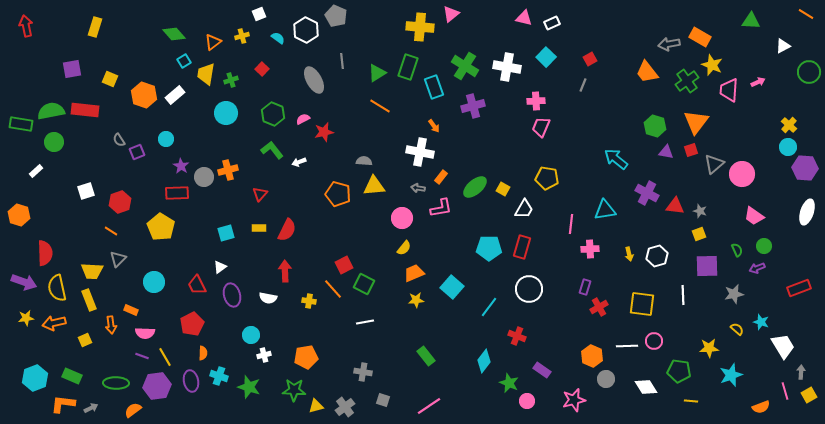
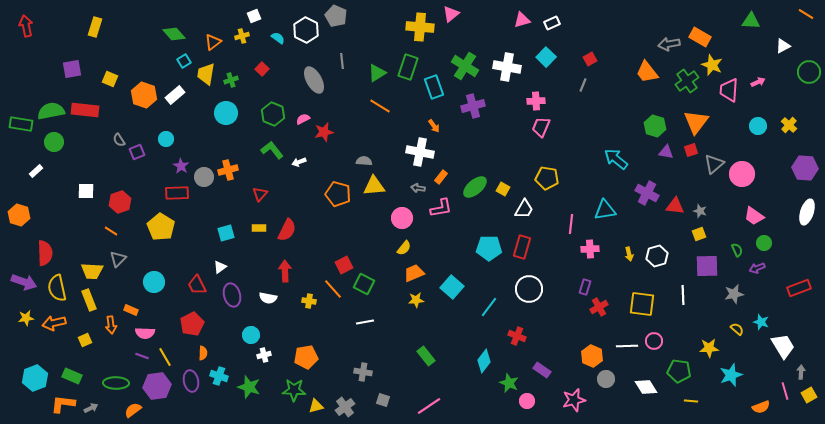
white square at (259, 14): moved 5 px left, 2 px down
pink triangle at (524, 18): moved 2 px left, 2 px down; rotated 30 degrees counterclockwise
cyan circle at (788, 147): moved 30 px left, 21 px up
white square at (86, 191): rotated 18 degrees clockwise
green circle at (764, 246): moved 3 px up
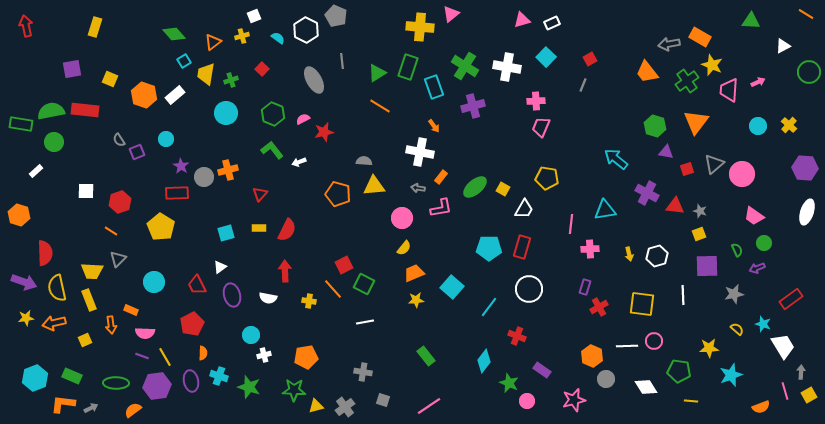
red square at (691, 150): moved 4 px left, 19 px down
red rectangle at (799, 288): moved 8 px left, 11 px down; rotated 15 degrees counterclockwise
cyan star at (761, 322): moved 2 px right, 2 px down
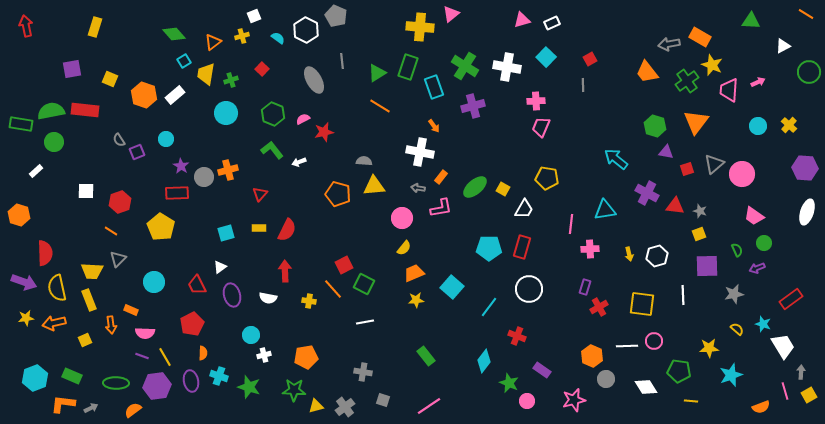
gray line at (583, 85): rotated 24 degrees counterclockwise
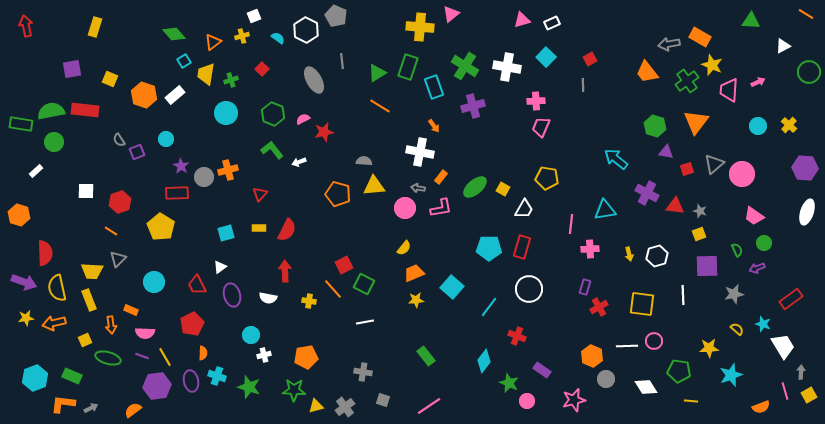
pink circle at (402, 218): moved 3 px right, 10 px up
cyan cross at (219, 376): moved 2 px left
green ellipse at (116, 383): moved 8 px left, 25 px up; rotated 15 degrees clockwise
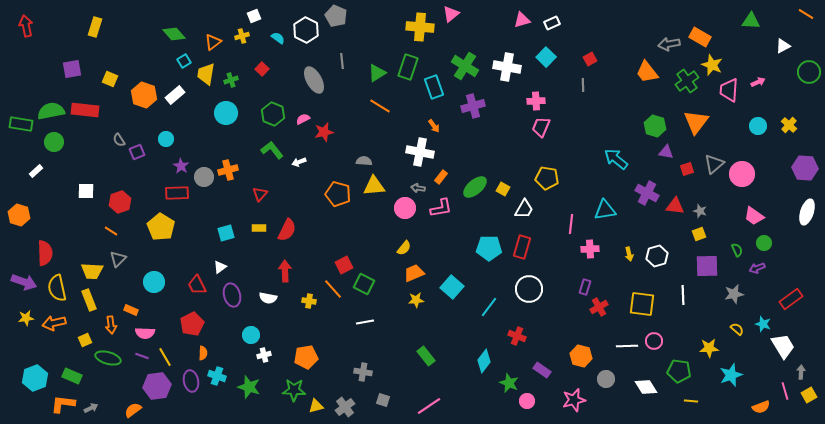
orange hexagon at (592, 356): moved 11 px left; rotated 10 degrees counterclockwise
